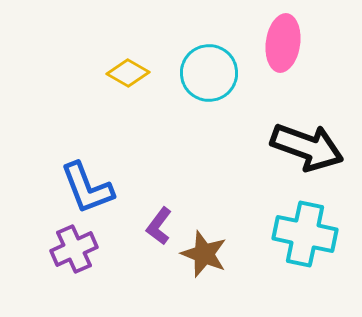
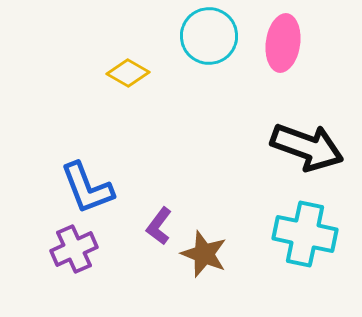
cyan circle: moved 37 px up
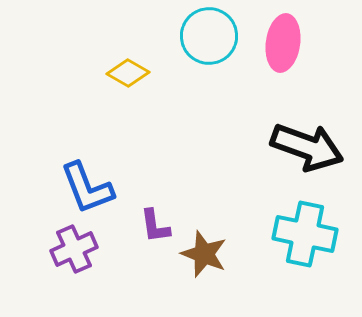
purple L-shape: moved 4 px left; rotated 45 degrees counterclockwise
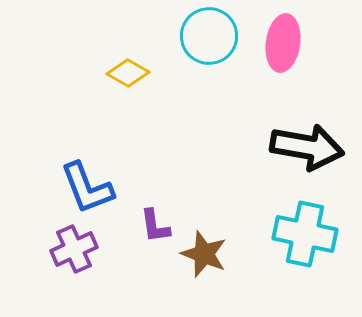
black arrow: rotated 10 degrees counterclockwise
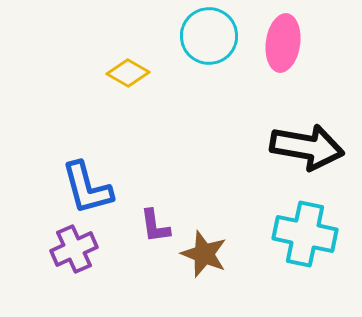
blue L-shape: rotated 6 degrees clockwise
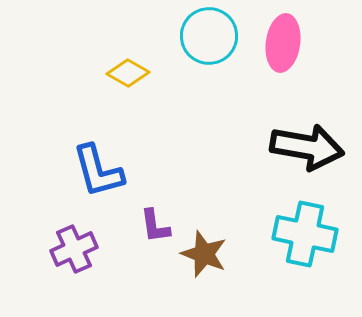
blue L-shape: moved 11 px right, 17 px up
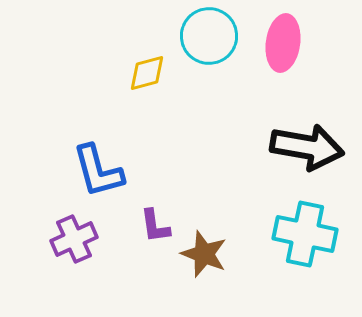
yellow diamond: moved 19 px right; rotated 45 degrees counterclockwise
purple cross: moved 10 px up
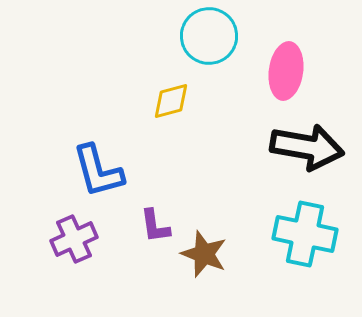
pink ellipse: moved 3 px right, 28 px down
yellow diamond: moved 24 px right, 28 px down
